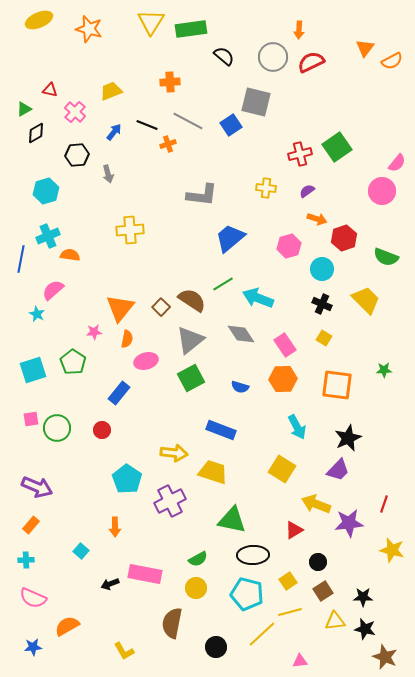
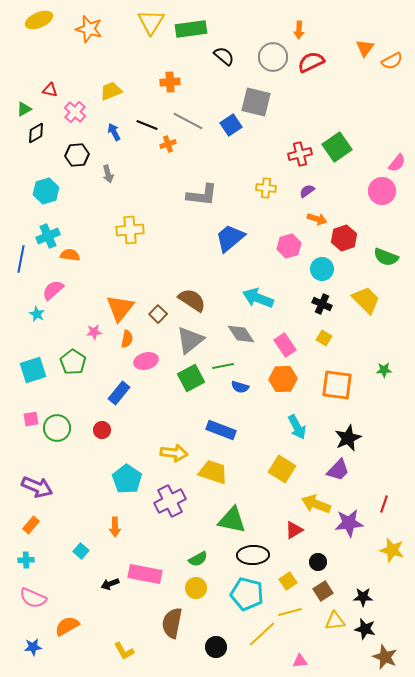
blue arrow at (114, 132): rotated 66 degrees counterclockwise
green line at (223, 284): moved 82 px down; rotated 20 degrees clockwise
brown square at (161, 307): moved 3 px left, 7 px down
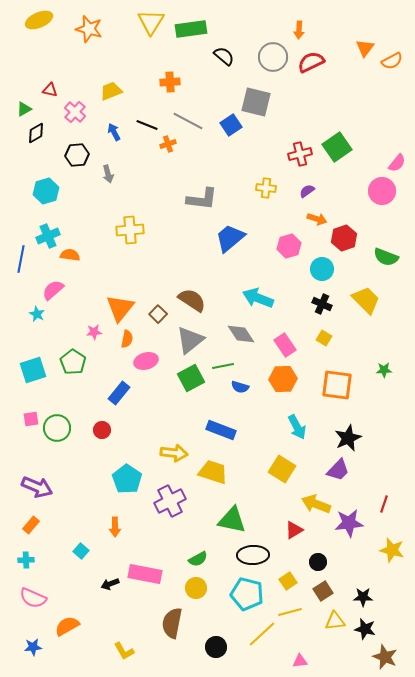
gray L-shape at (202, 195): moved 4 px down
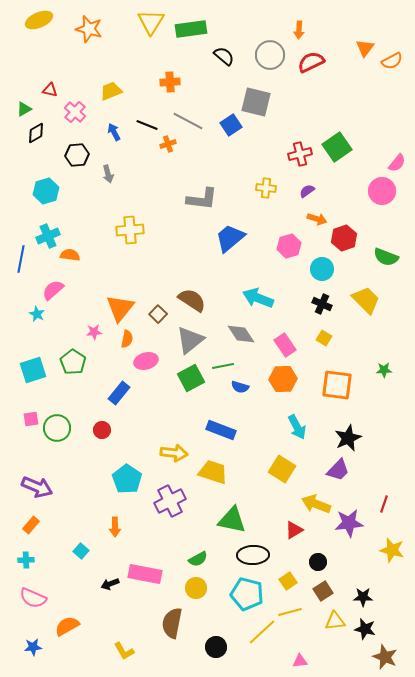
gray circle at (273, 57): moved 3 px left, 2 px up
yellow line at (262, 634): moved 2 px up
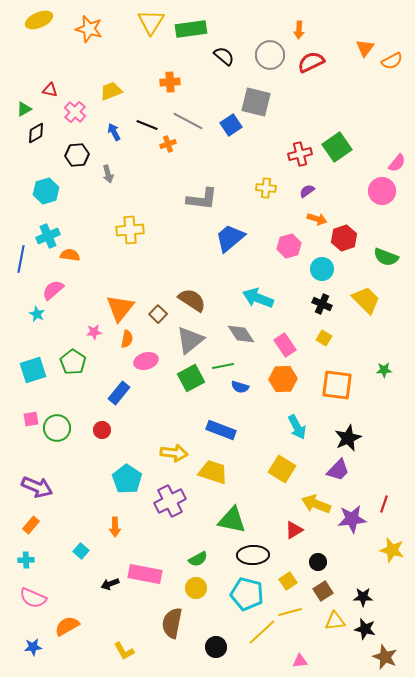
purple star at (349, 523): moved 3 px right, 4 px up
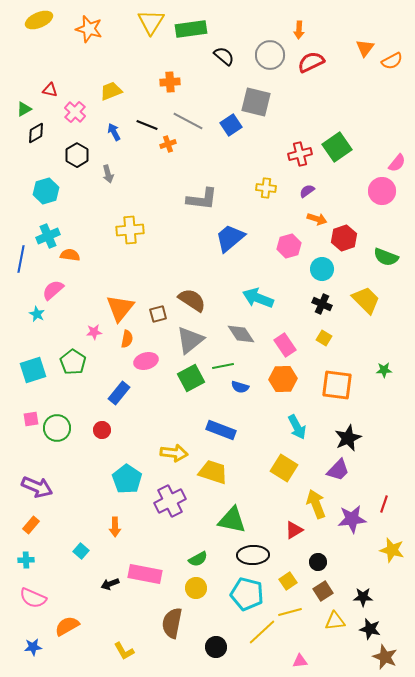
black hexagon at (77, 155): rotated 25 degrees counterclockwise
brown square at (158, 314): rotated 30 degrees clockwise
yellow square at (282, 469): moved 2 px right, 1 px up
yellow arrow at (316, 504): rotated 48 degrees clockwise
black star at (365, 629): moved 5 px right
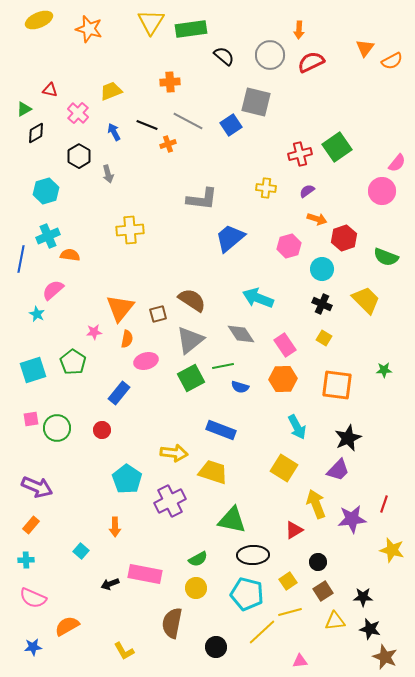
pink cross at (75, 112): moved 3 px right, 1 px down
black hexagon at (77, 155): moved 2 px right, 1 px down
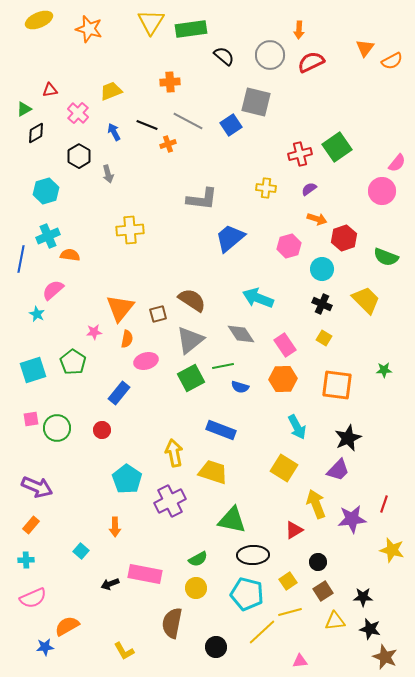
red triangle at (50, 90): rotated 21 degrees counterclockwise
purple semicircle at (307, 191): moved 2 px right, 2 px up
yellow arrow at (174, 453): rotated 108 degrees counterclockwise
pink semicircle at (33, 598): rotated 48 degrees counterclockwise
blue star at (33, 647): moved 12 px right
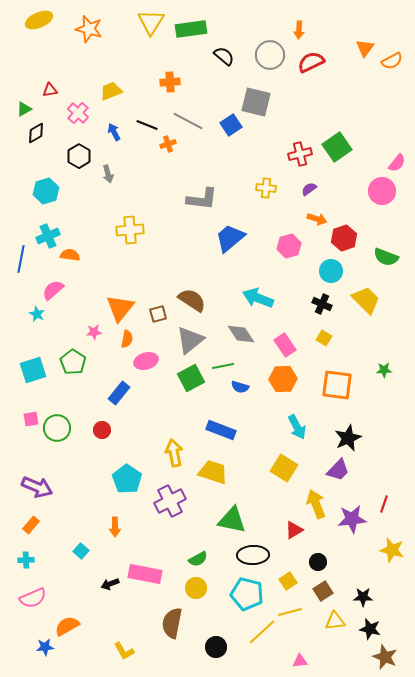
cyan circle at (322, 269): moved 9 px right, 2 px down
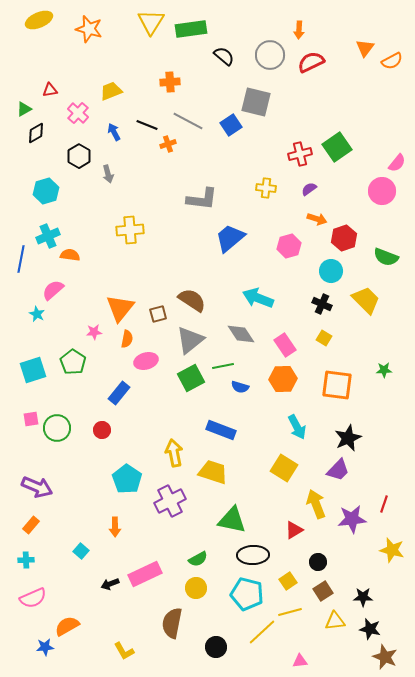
pink rectangle at (145, 574): rotated 36 degrees counterclockwise
